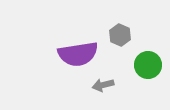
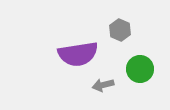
gray hexagon: moved 5 px up
green circle: moved 8 px left, 4 px down
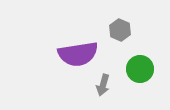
gray arrow: rotated 60 degrees counterclockwise
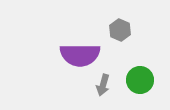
purple semicircle: moved 2 px right, 1 px down; rotated 9 degrees clockwise
green circle: moved 11 px down
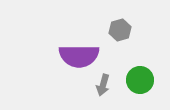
gray hexagon: rotated 20 degrees clockwise
purple semicircle: moved 1 px left, 1 px down
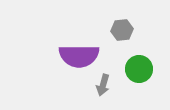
gray hexagon: moved 2 px right; rotated 10 degrees clockwise
green circle: moved 1 px left, 11 px up
